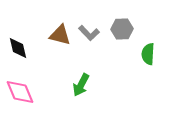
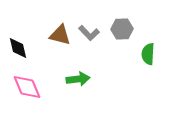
green arrow: moved 3 px left, 6 px up; rotated 125 degrees counterclockwise
pink diamond: moved 7 px right, 5 px up
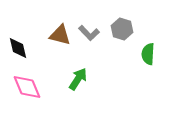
gray hexagon: rotated 20 degrees clockwise
green arrow: rotated 50 degrees counterclockwise
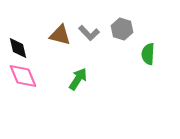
pink diamond: moved 4 px left, 11 px up
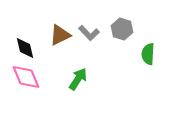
brown triangle: rotated 40 degrees counterclockwise
black diamond: moved 7 px right
pink diamond: moved 3 px right, 1 px down
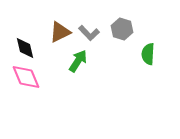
brown triangle: moved 3 px up
green arrow: moved 18 px up
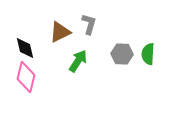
gray hexagon: moved 25 px down; rotated 15 degrees counterclockwise
gray L-shape: moved 9 px up; rotated 120 degrees counterclockwise
pink diamond: rotated 36 degrees clockwise
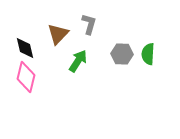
brown triangle: moved 2 px left, 2 px down; rotated 20 degrees counterclockwise
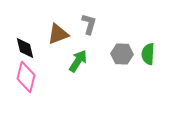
brown triangle: rotated 25 degrees clockwise
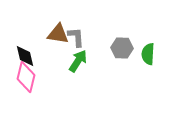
gray L-shape: moved 13 px left, 13 px down; rotated 20 degrees counterclockwise
brown triangle: rotated 30 degrees clockwise
black diamond: moved 8 px down
gray hexagon: moved 6 px up
